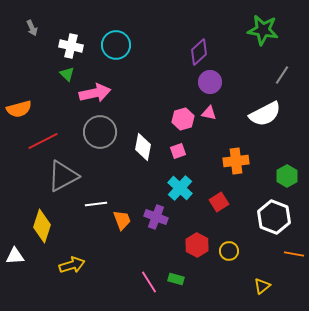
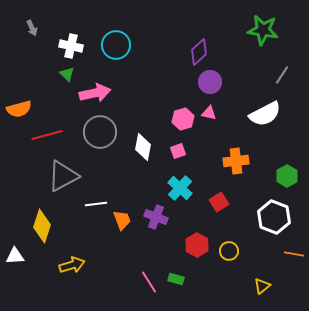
red line: moved 4 px right, 6 px up; rotated 12 degrees clockwise
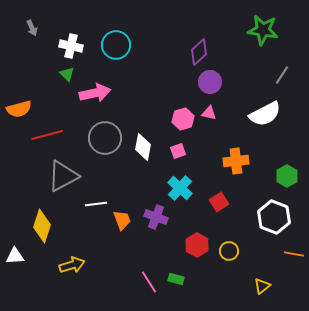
gray circle: moved 5 px right, 6 px down
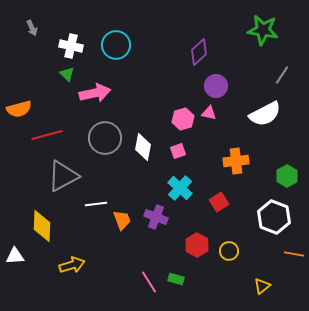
purple circle: moved 6 px right, 4 px down
yellow diamond: rotated 16 degrees counterclockwise
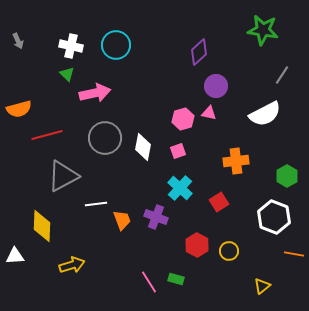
gray arrow: moved 14 px left, 13 px down
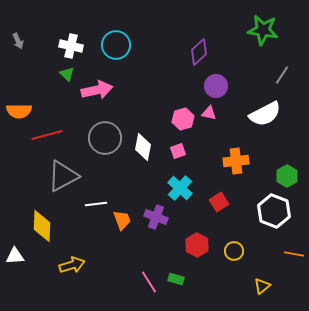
pink arrow: moved 2 px right, 3 px up
orange semicircle: moved 2 px down; rotated 15 degrees clockwise
white hexagon: moved 6 px up
yellow circle: moved 5 px right
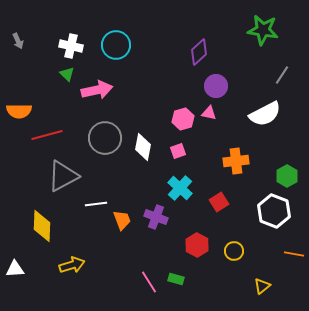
white triangle: moved 13 px down
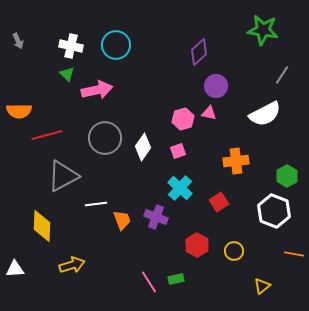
white diamond: rotated 24 degrees clockwise
green rectangle: rotated 28 degrees counterclockwise
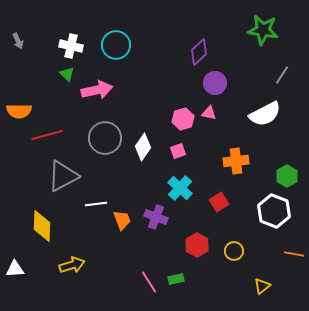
purple circle: moved 1 px left, 3 px up
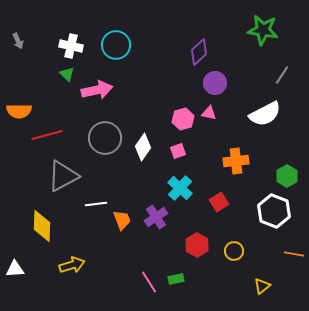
purple cross: rotated 35 degrees clockwise
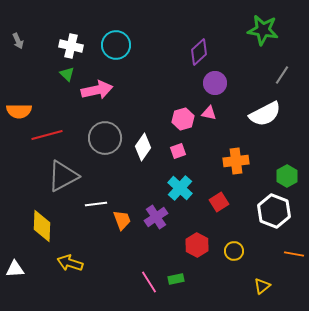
yellow arrow: moved 2 px left, 2 px up; rotated 145 degrees counterclockwise
